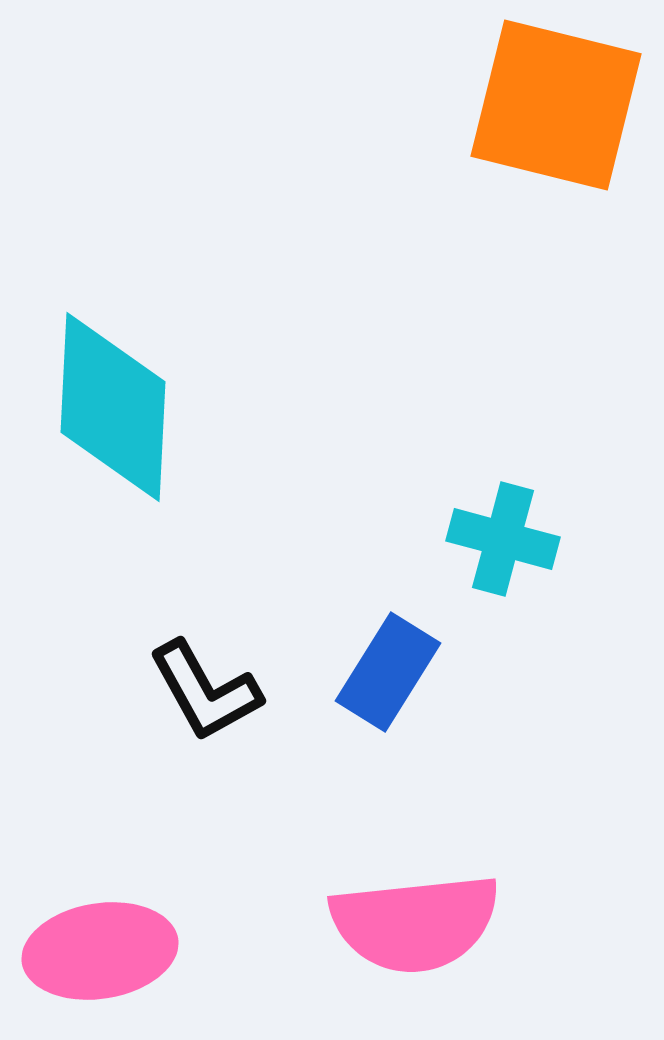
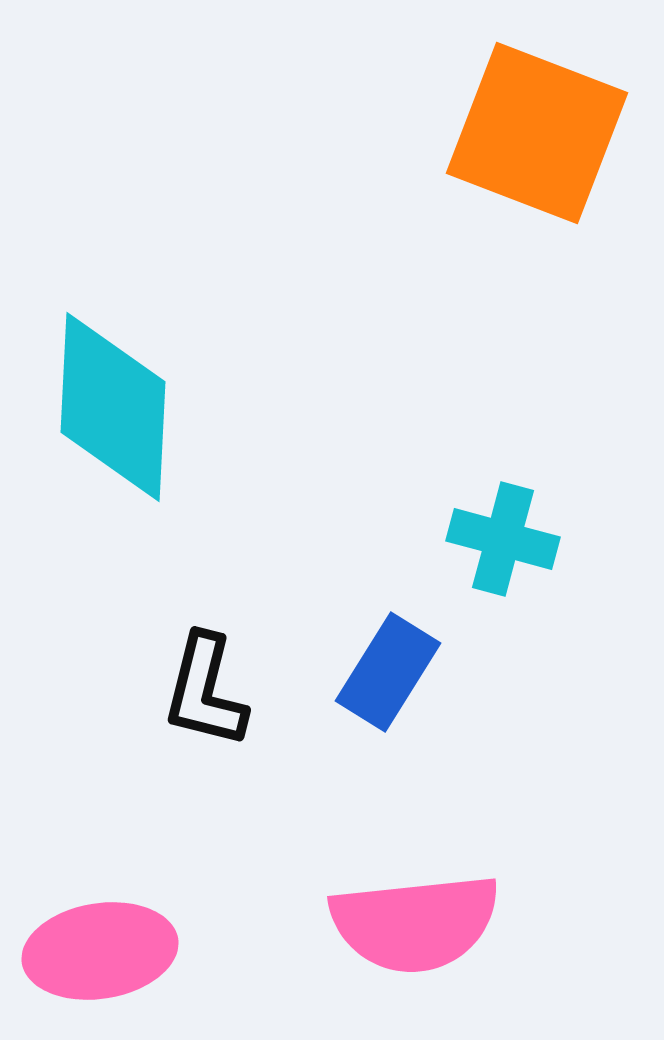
orange square: moved 19 px left, 28 px down; rotated 7 degrees clockwise
black L-shape: rotated 43 degrees clockwise
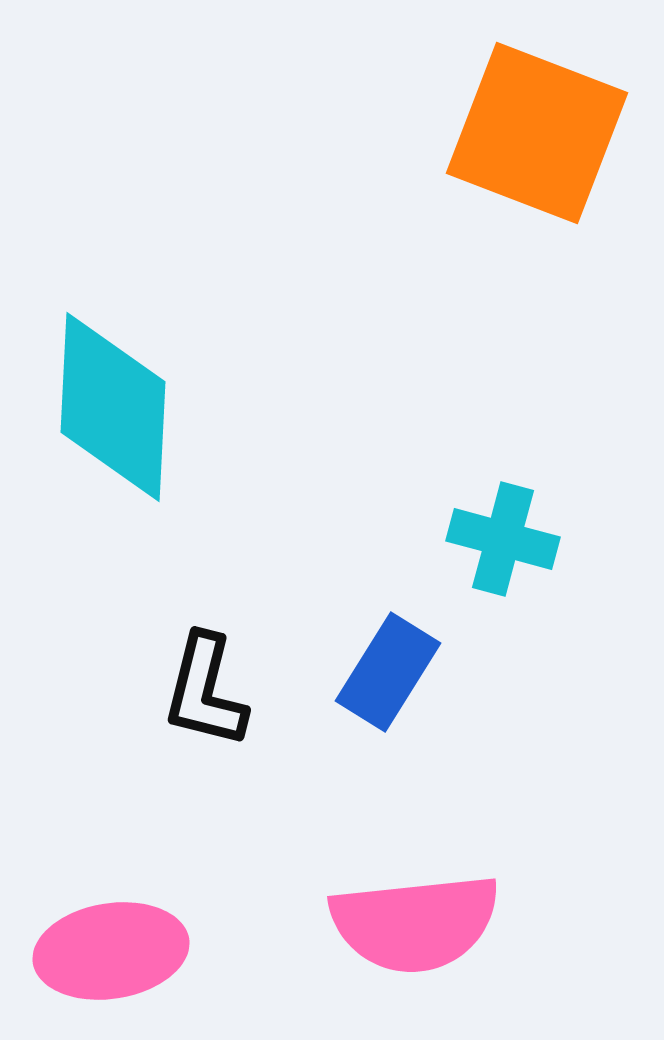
pink ellipse: moved 11 px right
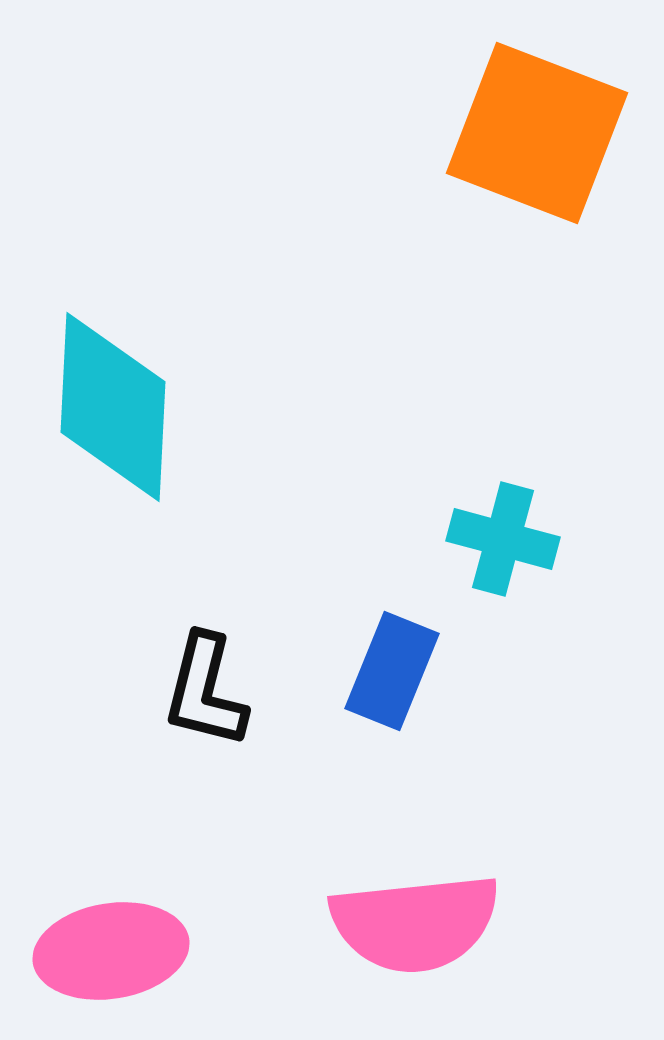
blue rectangle: moved 4 px right, 1 px up; rotated 10 degrees counterclockwise
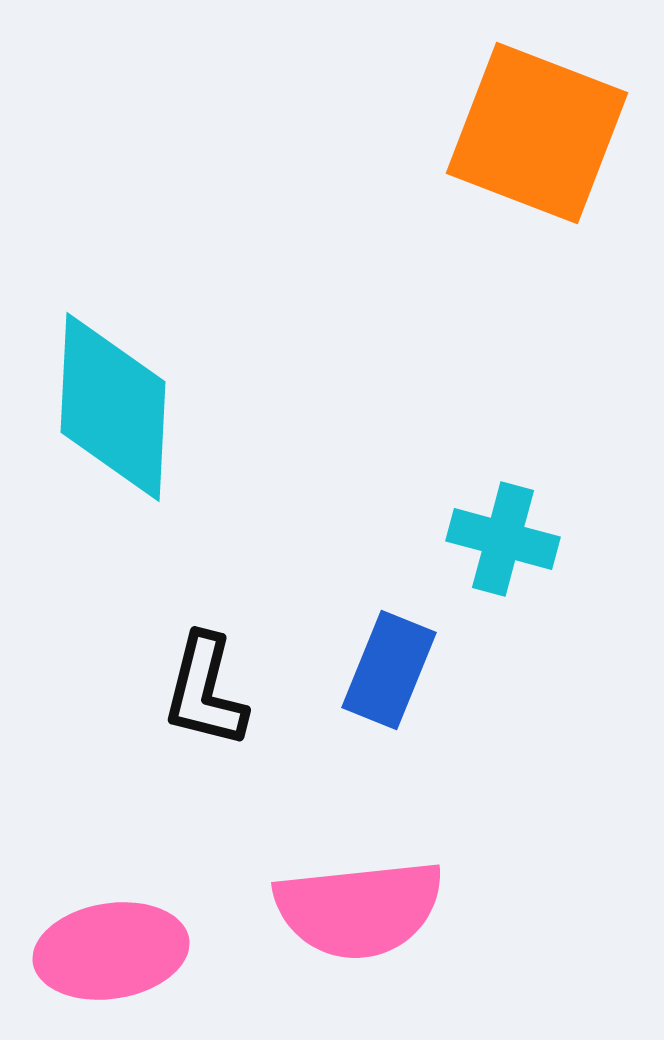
blue rectangle: moved 3 px left, 1 px up
pink semicircle: moved 56 px left, 14 px up
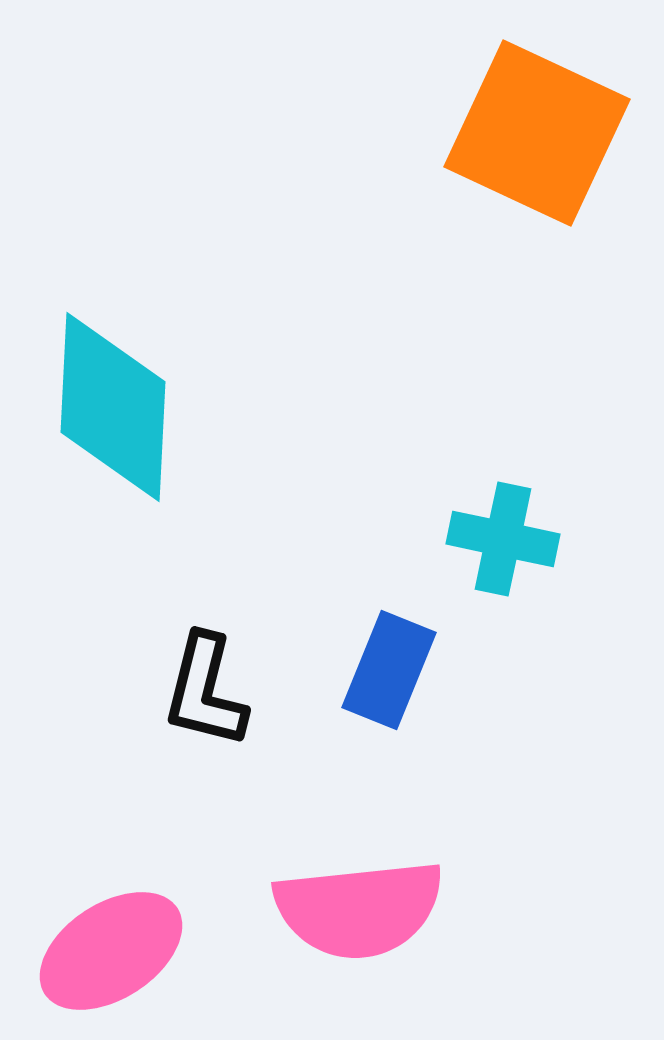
orange square: rotated 4 degrees clockwise
cyan cross: rotated 3 degrees counterclockwise
pink ellipse: rotated 24 degrees counterclockwise
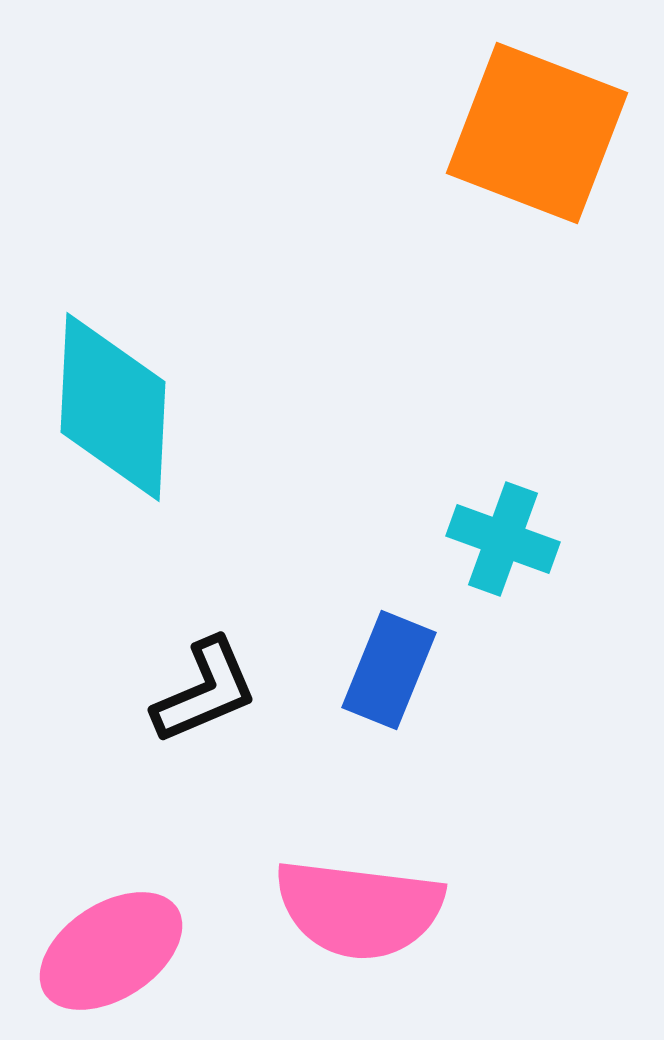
orange square: rotated 4 degrees counterclockwise
cyan cross: rotated 8 degrees clockwise
black L-shape: rotated 127 degrees counterclockwise
pink semicircle: rotated 13 degrees clockwise
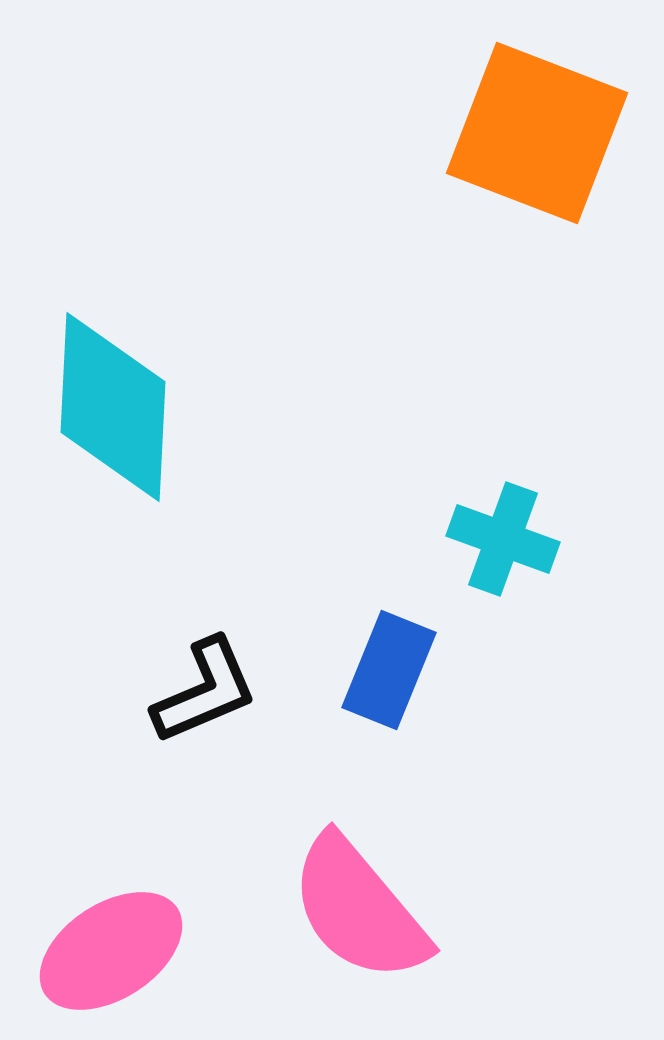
pink semicircle: rotated 43 degrees clockwise
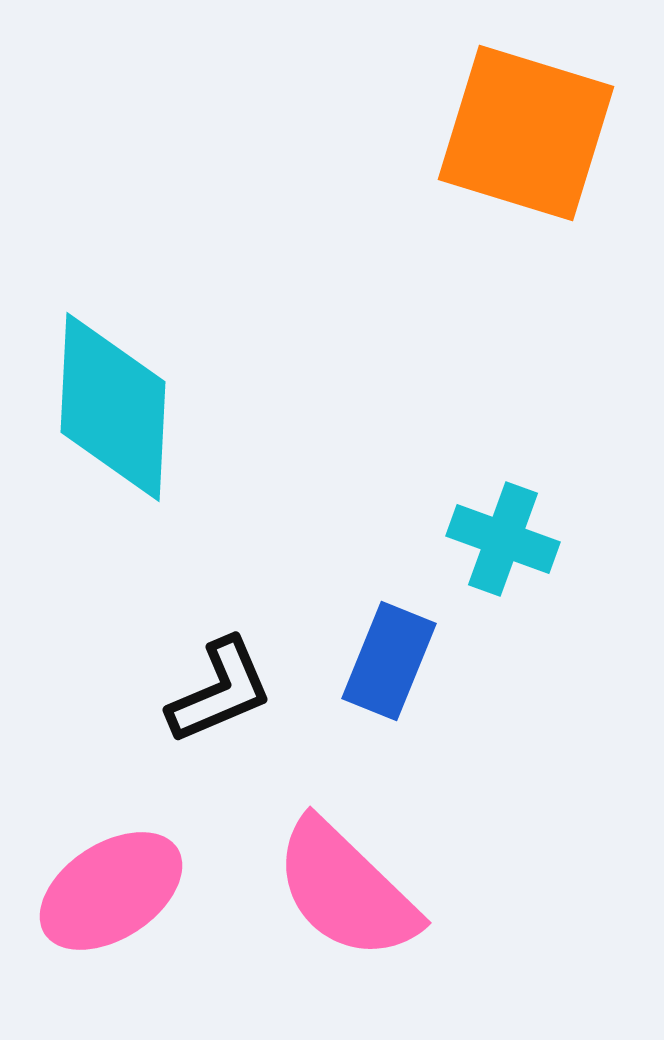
orange square: moved 11 px left; rotated 4 degrees counterclockwise
blue rectangle: moved 9 px up
black L-shape: moved 15 px right
pink semicircle: moved 13 px left, 19 px up; rotated 6 degrees counterclockwise
pink ellipse: moved 60 px up
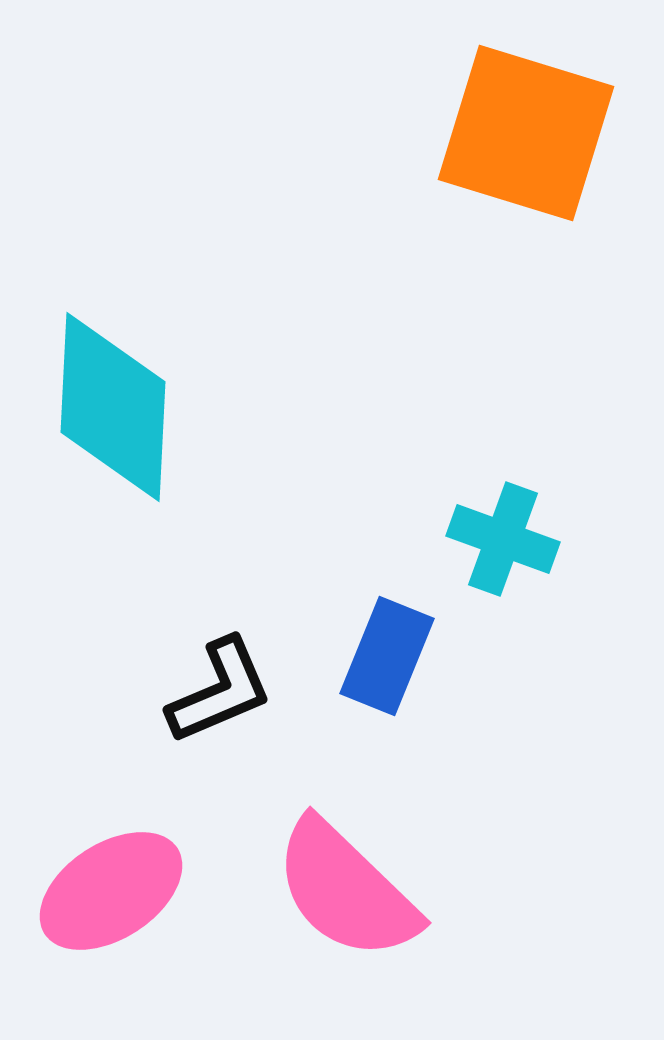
blue rectangle: moved 2 px left, 5 px up
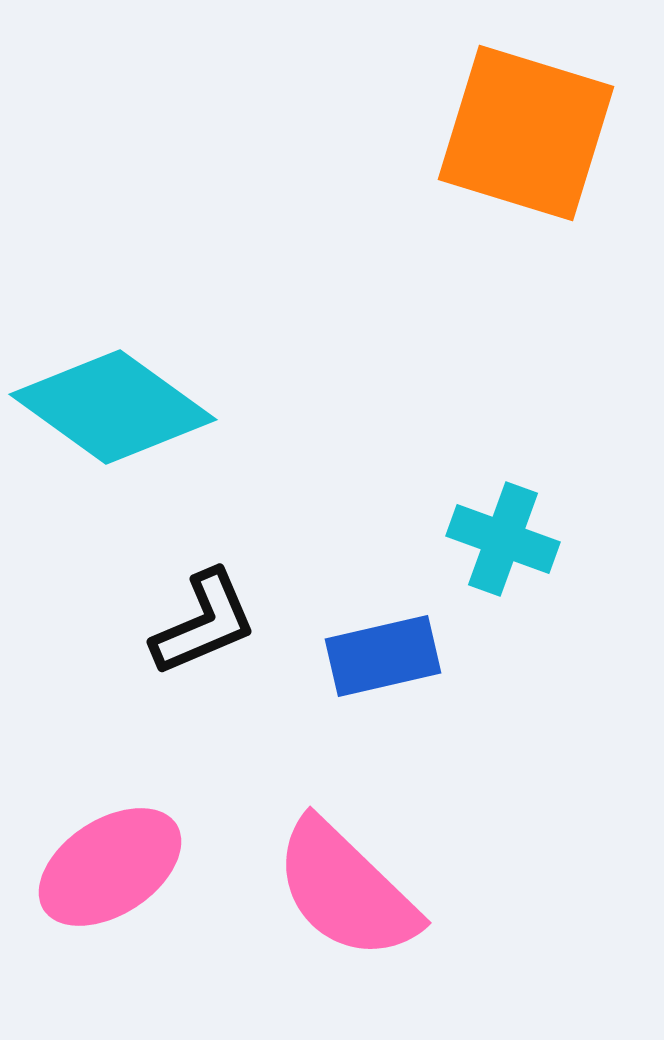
cyan diamond: rotated 57 degrees counterclockwise
blue rectangle: moved 4 px left; rotated 55 degrees clockwise
black L-shape: moved 16 px left, 68 px up
pink ellipse: moved 1 px left, 24 px up
